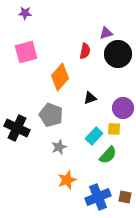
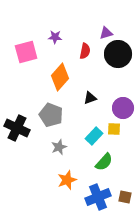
purple star: moved 30 px right, 24 px down
green semicircle: moved 4 px left, 7 px down
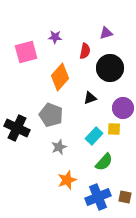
black circle: moved 8 px left, 14 px down
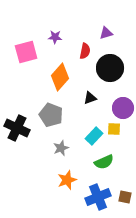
gray star: moved 2 px right, 1 px down
green semicircle: rotated 24 degrees clockwise
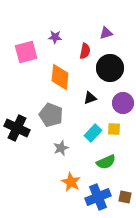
orange diamond: rotated 36 degrees counterclockwise
purple circle: moved 5 px up
cyan rectangle: moved 1 px left, 3 px up
green semicircle: moved 2 px right
orange star: moved 4 px right, 2 px down; rotated 24 degrees counterclockwise
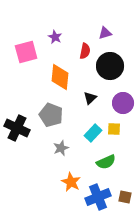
purple triangle: moved 1 px left
purple star: rotated 24 degrees clockwise
black circle: moved 2 px up
black triangle: rotated 24 degrees counterclockwise
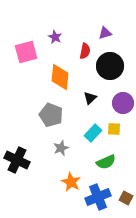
black cross: moved 32 px down
brown square: moved 1 px right, 1 px down; rotated 16 degrees clockwise
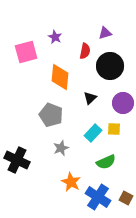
blue cross: rotated 35 degrees counterclockwise
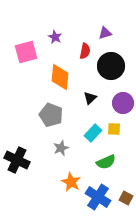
black circle: moved 1 px right
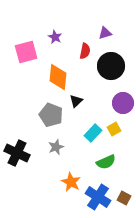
orange diamond: moved 2 px left
black triangle: moved 14 px left, 3 px down
yellow square: rotated 32 degrees counterclockwise
gray star: moved 5 px left, 1 px up
black cross: moved 7 px up
brown square: moved 2 px left
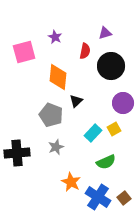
pink square: moved 2 px left
black cross: rotated 30 degrees counterclockwise
brown square: rotated 24 degrees clockwise
